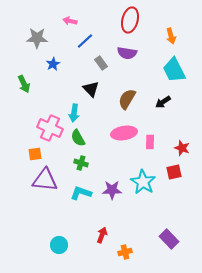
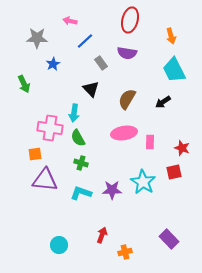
pink cross: rotated 15 degrees counterclockwise
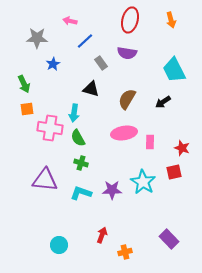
orange arrow: moved 16 px up
black triangle: rotated 30 degrees counterclockwise
orange square: moved 8 px left, 45 px up
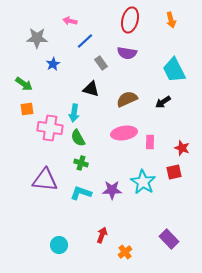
green arrow: rotated 30 degrees counterclockwise
brown semicircle: rotated 35 degrees clockwise
orange cross: rotated 24 degrees counterclockwise
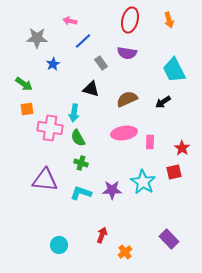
orange arrow: moved 2 px left
blue line: moved 2 px left
red star: rotated 14 degrees clockwise
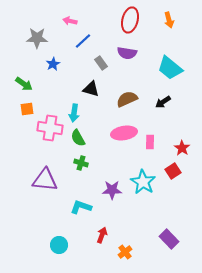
cyan trapezoid: moved 4 px left, 2 px up; rotated 24 degrees counterclockwise
red square: moved 1 px left, 1 px up; rotated 21 degrees counterclockwise
cyan L-shape: moved 14 px down
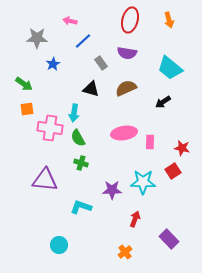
brown semicircle: moved 1 px left, 11 px up
red star: rotated 21 degrees counterclockwise
cyan star: rotated 30 degrees counterclockwise
red arrow: moved 33 px right, 16 px up
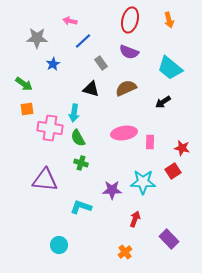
purple semicircle: moved 2 px right, 1 px up; rotated 12 degrees clockwise
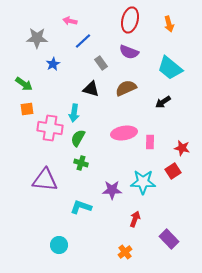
orange arrow: moved 4 px down
green semicircle: rotated 60 degrees clockwise
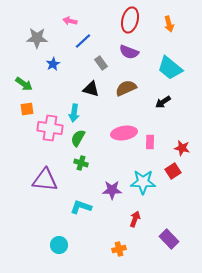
orange cross: moved 6 px left, 3 px up; rotated 24 degrees clockwise
